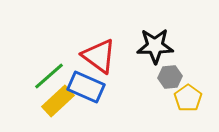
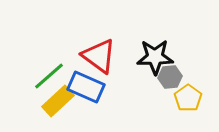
black star: moved 11 px down
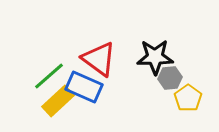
red triangle: moved 3 px down
gray hexagon: moved 1 px down
blue rectangle: moved 2 px left
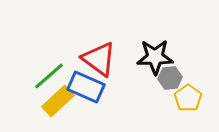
blue rectangle: moved 2 px right
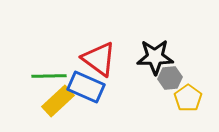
green line: rotated 40 degrees clockwise
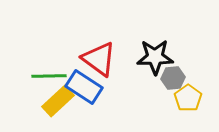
gray hexagon: moved 3 px right
blue rectangle: moved 2 px left; rotated 9 degrees clockwise
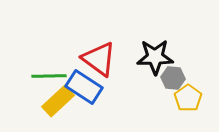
gray hexagon: rotated 10 degrees clockwise
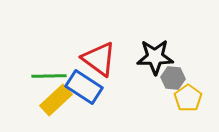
yellow rectangle: moved 2 px left, 1 px up
